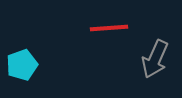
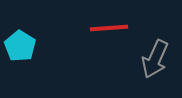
cyan pentagon: moved 2 px left, 19 px up; rotated 20 degrees counterclockwise
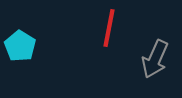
red line: rotated 75 degrees counterclockwise
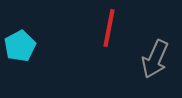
cyan pentagon: rotated 12 degrees clockwise
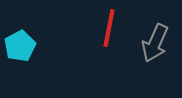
gray arrow: moved 16 px up
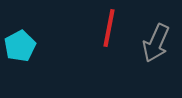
gray arrow: moved 1 px right
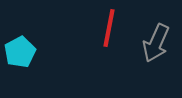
cyan pentagon: moved 6 px down
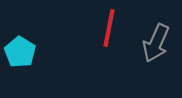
cyan pentagon: rotated 12 degrees counterclockwise
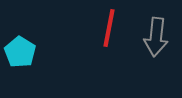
gray arrow: moved 6 px up; rotated 18 degrees counterclockwise
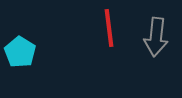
red line: rotated 18 degrees counterclockwise
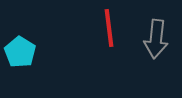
gray arrow: moved 2 px down
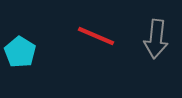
red line: moved 13 px left, 8 px down; rotated 60 degrees counterclockwise
